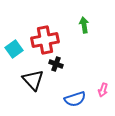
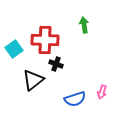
red cross: rotated 12 degrees clockwise
black triangle: rotated 35 degrees clockwise
pink arrow: moved 1 px left, 2 px down
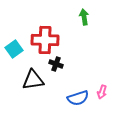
green arrow: moved 8 px up
black triangle: rotated 30 degrees clockwise
blue semicircle: moved 3 px right, 1 px up
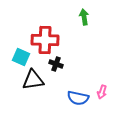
cyan square: moved 7 px right, 8 px down; rotated 30 degrees counterclockwise
blue semicircle: rotated 30 degrees clockwise
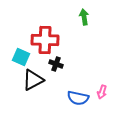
black triangle: rotated 20 degrees counterclockwise
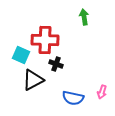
cyan square: moved 2 px up
blue semicircle: moved 5 px left
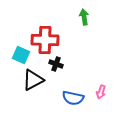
pink arrow: moved 1 px left
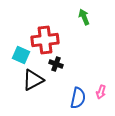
green arrow: rotated 14 degrees counterclockwise
red cross: rotated 8 degrees counterclockwise
blue semicircle: moved 5 px right; rotated 90 degrees counterclockwise
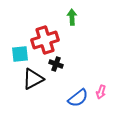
green arrow: moved 12 px left; rotated 21 degrees clockwise
red cross: rotated 12 degrees counterclockwise
cyan square: moved 1 px left, 1 px up; rotated 30 degrees counterclockwise
black triangle: moved 1 px up
blue semicircle: rotated 40 degrees clockwise
